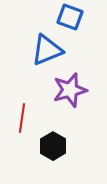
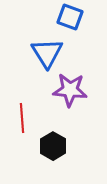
blue triangle: moved 3 px down; rotated 40 degrees counterclockwise
purple star: rotated 20 degrees clockwise
red line: rotated 12 degrees counterclockwise
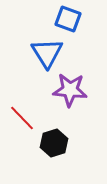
blue square: moved 2 px left, 2 px down
red line: rotated 40 degrees counterclockwise
black hexagon: moved 1 px right, 3 px up; rotated 12 degrees clockwise
